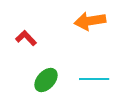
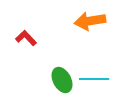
green ellipse: moved 16 px right; rotated 70 degrees counterclockwise
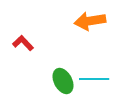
red L-shape: moved 3 px left, 5 px down
green ellipse: moved 1 px right, 1 px down
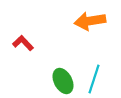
cyan line: rotated 72 degrees counterclockwise
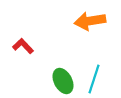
red L-shape: moved 3 px down
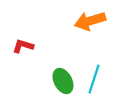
orange arrow: rotated 8 degrees counterclockwise
red L-shape: rotated 30 degrees counterclockwise
